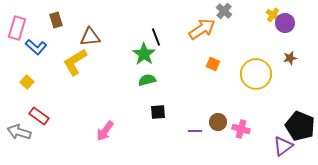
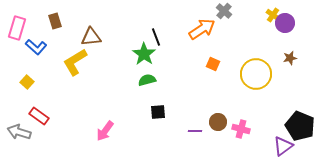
brown rectangle: moved 1 px left, 1 px down
brown triangle: moved 1 px right
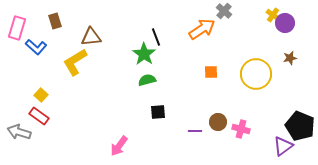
orange square: moved 2 px left, 8 px down; rotated 24 degrees counterclockwise
yellow square: moved 14 px right, 13 px down
pink arrow: moved 14 px right, 15 px down
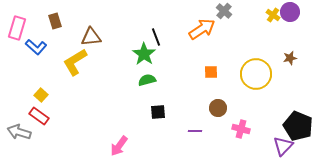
purple circle: moved 5 px right, 11 px up
brown circle: moved 14 px up
black pentagon: moved 2 px left
purple triangle: rotated 10 degrees counterclockwise
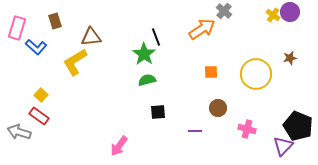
pink cross: moved 6 px right
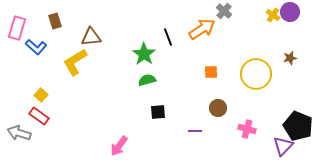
black line: moved 12 px right
gray arrow: moved 1 px down
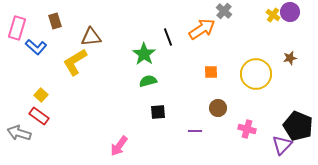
green semicircle: moved 1 px right, 1 px down
purple triangle: moved 1 px left, 1 px up
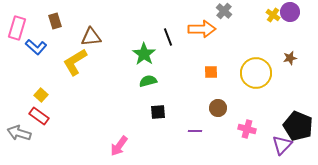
orange arrow: rotated 32 degrees clockwise
yellow circle: moved 1 px up
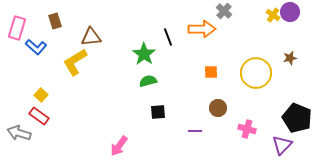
black pentagon: moved 1 px left, 8 px up
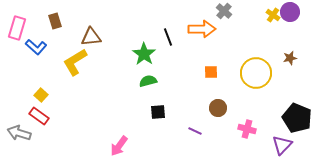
purple line: rotated 24 degrees clockwise
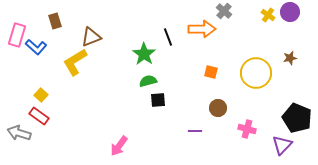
yellow cross: moved 5 px left
pink rectangle: moved 7 px down
brown triangle: rotated 15 degrees counterclockwise
orange square: rotated 16 degrees clockwise
black square: moved 12 px up
purple line: rotated 24 degrees counterclockwise
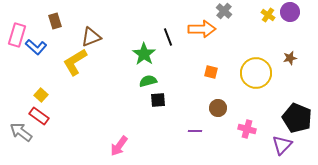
gray arrow: moved 2 px right, 1 px up; rotated 20 degrees clockwise
